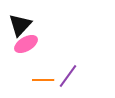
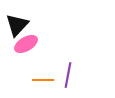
black triangle: moved 3 px left
purple line: moved 1 px up; rotated 25 degrees counterclockwise
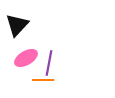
pink ellipse: moved 14 px down
purple line: moved 19 px left, 12 px up
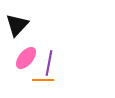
pink ellipse: rotated 20 degrees counterclockwise
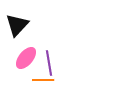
purple line: rotated 20 degrees counterclockwise
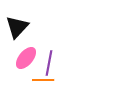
black triangle: moved 2 px down
purple line: rotated 20 degrees clockwise
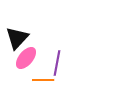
black triangle: moved 11 px down
purple line: moved 8 px right
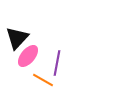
pink ellipse: moved 2 px right, 2 px up
orange line: rotated 30 degrees clockwise
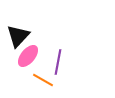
black triangle: moved 1 px right, 2 px up
purple line: moved 1 px right, 1 px up
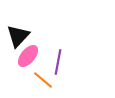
orange line: rotated 10 degrees clockwise
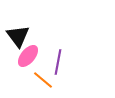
black triangle: rotated 20 degrees counterclockwise
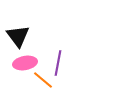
pink ellipse: moved 3 px left, 7 px down; rotated 40 degrees clockwise
purple line: moved 1 px down
